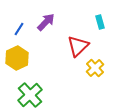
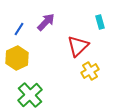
yellow cross: moved 5 px left, 3 px down; rotated 12 degrees clockwise
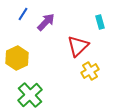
blue line: moved 4 px right, 15 px up
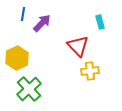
blue line: rotated 24 degrees counterclockwise
purple arrow: moved 4 px left, 1 px down
red triangle: rotated 30 degrees counterclockwise
yellow cross: rotated 24 degrees clockwise
green cross: moved 1 px left, 6 px up
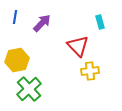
blue line: moved 8 px left, 3 px down
yellow hexagon: moved 2 px down; rotated 15 degrees clockwise
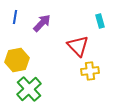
cyan rectangle: moved 1 px up
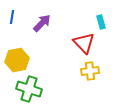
blue line: moved 3 px left
cyan rectangle: moved 1 px right, 1 px down
red triangle: moved 6 px right, 3 px up
green cross: rotated 30 degrees counterclockwise
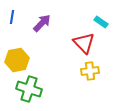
cyan rectangle: rotated 40 degrees counterclockwise
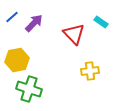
blue line: rotated 40 degrees clockwise
purple arrow: moved 8 px left
red triangle: moved 10 px left, 9 px up
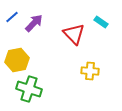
yellow cross: rotated 12 degrees clockwise
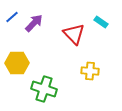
yellow hexagon: moved 3 px down; rotated 10 degrees clockwise
green cross: moved 15 px right
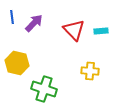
blue line: rotated 56 degrees counterclockwise
cyan rectangle: moved 9 px down; rotated 40 degrees counterclockwise
red triangle: moved 4 px up
yellow hexagon: rotated 15 degrees clockwise
